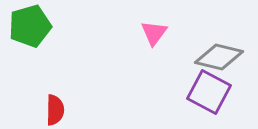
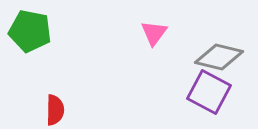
green pentagon: moved 5 px down; rotated 27 degrees clockwise
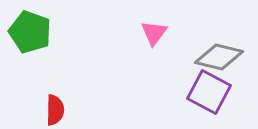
green pentagon: moved 1 px down; rotated 9 degrees clockwise
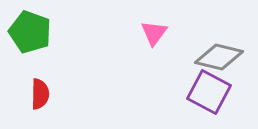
red semicircle: moved 15 px left, 16 px up
